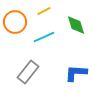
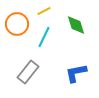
orange circle: moved 2 px right, 2 px down
cyan line: rotated 40 degrees counterclockwise
blue L-shape: rotated 15 degrees counterclockwise
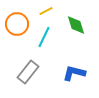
yellow line: moved 2 px right
blue L-shape: moved 2 px left; rotated 25 degrees clockwise
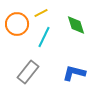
yellow line: moved 5 px left, 2 px down
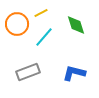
cyan line: rotated 15 degrees clockwise
gray rectangle: rotated 30 degrees clockwise
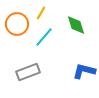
yellow line: rotated 32 degrees counterclockwise
blue L-shape: moved 10 px right, 2 px up
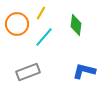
green diamond: rotated 25 degrees clockwise
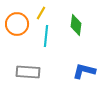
cyan line: moved 2 px right, 1 px up; rotated 35 degrees counterclockwise
gray rectangle: rotated 25 degrees clockwise
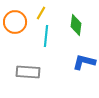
orange circle: moved 2 px left, 2 px up
blue L-shape: moved 9 px up
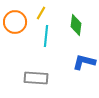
gray rectangle: moved 8 px right, 6 px down
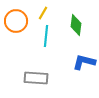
yellow line: moved 2 px right
orange circle: moved 1 px right, 1 px up
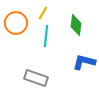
orange circle: moved 2 px down
gray rectangle: rotated 15 degrees clockwise
